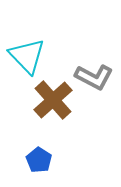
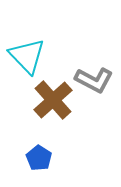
gray L-shape: moved 3 px down
blue pentagon: moved 2 px up
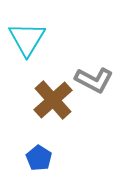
cyan triangle: moved 17 px up; rotated 15 degrees clockwise
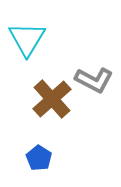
brown cross: moved 1 px left, 1 px up
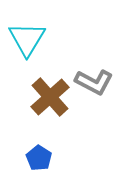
gray L-shape: moved 2 px down
brown cross: moved 2 px left, 2 px up
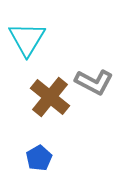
brown cross: rotated 9 degrees counterclockwise
blue pentagon: rotated 10 degrees clockwise
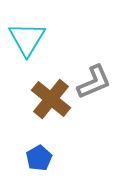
gray L-shape: rotated 51 degrees counterclockwise
brown cross: moved 1 px right, 2 px down
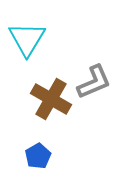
brown cross: rotated 9 degrees counterclockwise
blue pentagon: moved 1 px left, 2 px up
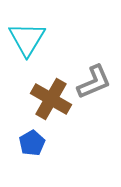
blue pentagon: moved 6 px left, 13 px up
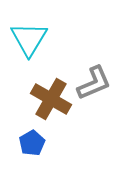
cyan triangle: moved 2 px right
gray L-shape: moved 1 px down
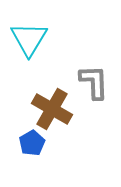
gray L-shape: moved 1 px up; rotated 69 degrees counterclockwise
brown cross: moved 1 px right, 10 px down
